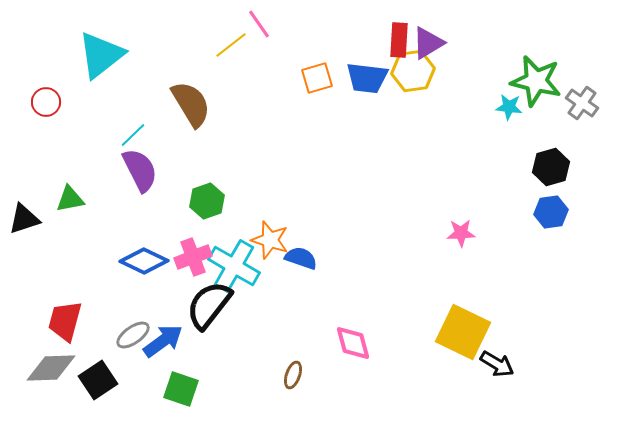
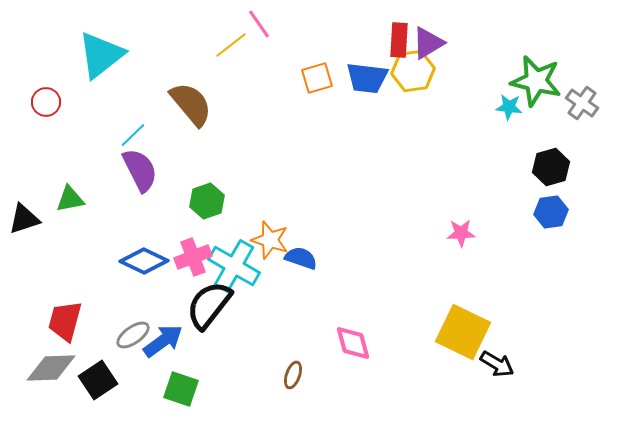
brown semicircle: rotated 9 degrees counterclockwise
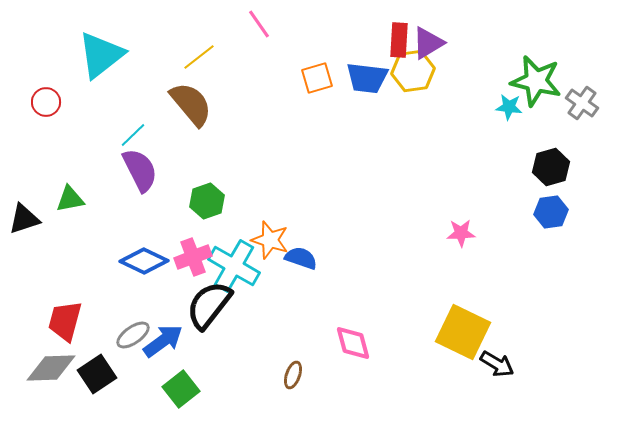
yellow line: moved 32 px left, 12 px down
black square: moved 1 px left, 6 px up
green square: rotated 33 degrees clockwise
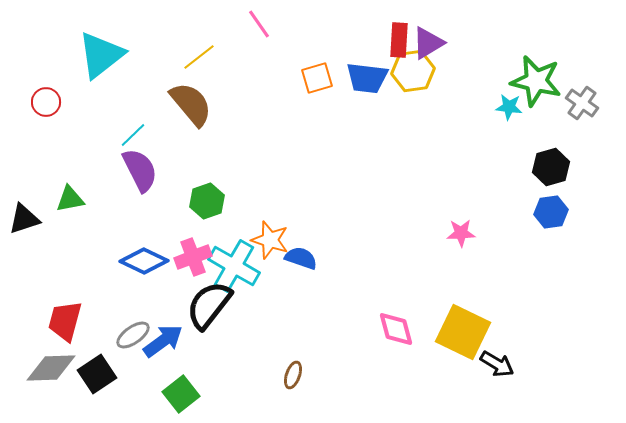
pink diamond: moved 43 px right, 14 px up
green square: moved 5 px down
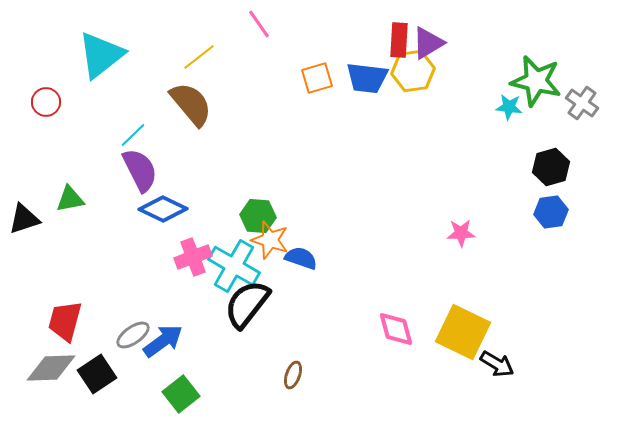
green hexagon: moved 51 px right, 15 px down; rotated 24 degrees clockwise
blue diamond: moved 19 px right, 52 px up
black semicircle: moved 38 px right, 1 px up
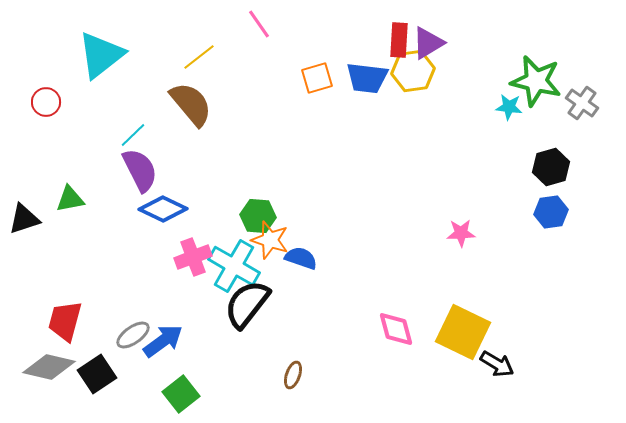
gray diamond: moved 2 px left, 1 px up; rotated 15 degrees clockwise
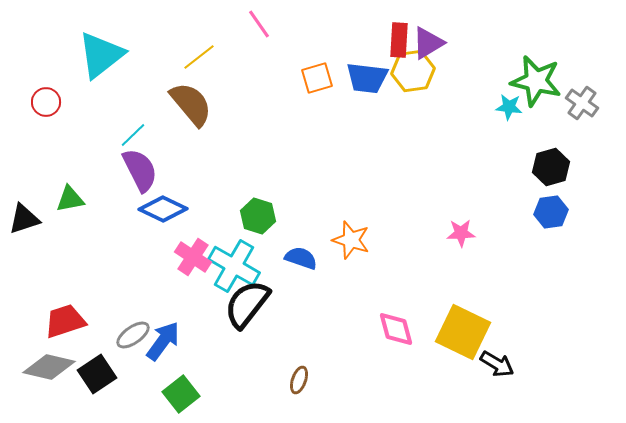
green hexagon: rotated 12 degrees clockwise
orange star: moved 81 px right
pink cross: rotated 36 degrees counterclockwise
red trapezoid: rotated 57 degrees clockwise
blue arrow: rotated 18 degrees counterclockwise
brown ellipse: moved 6 px right, 5 px down
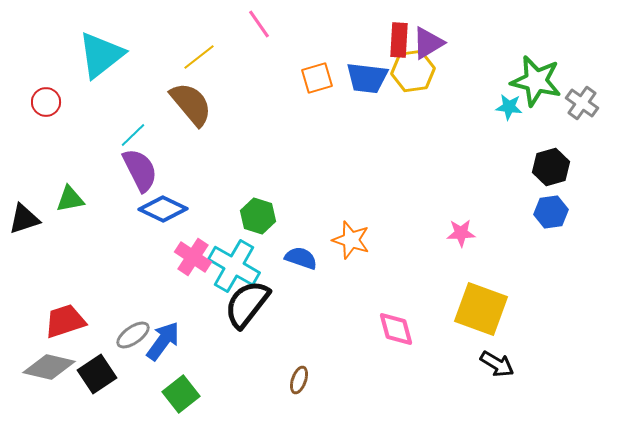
yellow square: moved 18 px right, 23 px up; rotated 6 degrees counterclockwise
